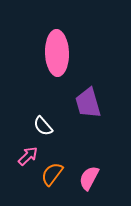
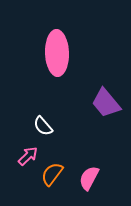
purple trapezoid: moved 18 px right; rotated 24 degrees counterclockwise
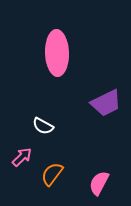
purple trapezoid: rotated 76 degrees counterclockwise
white semicircle: rotated 20 degrees counterclockwise
pink arrow: moved 6 px left, 1 px down
pink semicircle: moved 10 px right, 5 px down
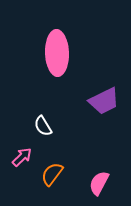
purple trapezoid: moved 2 px left, 2 px up
white semicircle: rotated 30 degrees clockwise
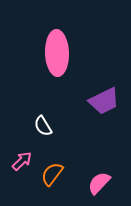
pink arrow: moved 4 px down
pink semicircle: rotated 15 degrees clockwise
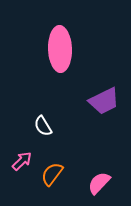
pink ellipse: moved 3 px right, 4 px up
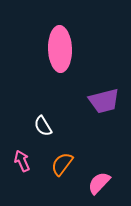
purple trapezoid: rotated 12 degrees clockwise
pink arrow: rotated 70 degrees counterclockwise
orange semicircle: moved 10 px right, 10 px up
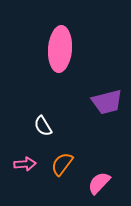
pink ellipse: rotated 6 degrees clockwise
purple trapezoid: moved 3 px right, 1 px down
pink arrow: moved 3 px right, 3 px down; rotated 110 degrees clockwise
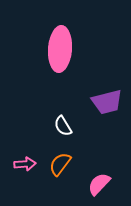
white semicircle: moved 20 px right
orange semicircle: moved 2 px left
pink semicircle: moved 1 px down
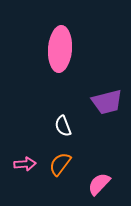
white semicircle: rotated 10 degrees clockwise
